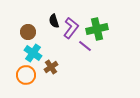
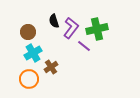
purple line: moved 1 px left
cyan cross: rotated 24 degrees clockwise
orange circle: moved 3 px right, 4 px down
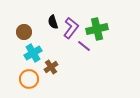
black semicircle: moved 1 px left, 1 px down
brown circle: moved 4 px left
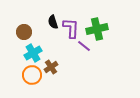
purple L-shape: rotated 35 degrees counterclockwise
orange circle: moved 3 px right, 4 px up
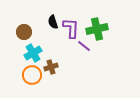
brown cross: rotated 16 degrees clockwise
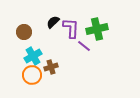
black semicircle: rotated 64 degrees clockwise
cyan cross: moved 3 px down
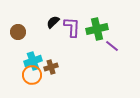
purple L-shape: moved 1 px right, 1 px up
brown circle: moved 6 px left
purple line: moved 28 px right
cyan cross: moved 5 px down; rotated 12 degrees clockwise
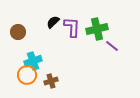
brown cross: moved 14 px down
orange circle: moved 5 px left
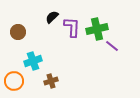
black semicircle: moved 1 px left, 5 px up
orange circle: moved 13 px left, 6 px down
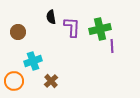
black semicircle: moved 1 px left; rotated 56 degrees counterclockwise
green cross: moved 3 px right
purple line: rotated 48 degrees clockwise
brown cross: rotated 24 degrees counterclockwise
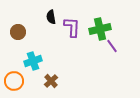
purple line: rotated 32 degrees counterclockwise
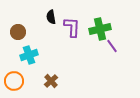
cyan cross: moved 4 px left, 6 px up
